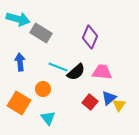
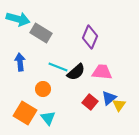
orange square: moved 6 px right, 10 px down
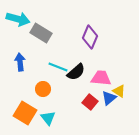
pink trapezoid: moved 1 px left, 6 px down
yellow triangle: moved 14 px up; rotated 32 degrees counterclockwise
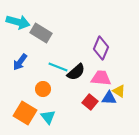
cyan arrow: moved 3 px down
purple diamond: moved 11 px right, 11 px down
blue arrow: rotated 138 degrees counterclockwise
blue triangle: rotated 42 degrees clockwise
cyan triangle: moved 1 px up
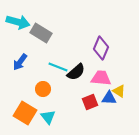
red square: rotated 28 degrees clockwise
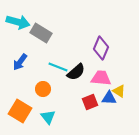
orange square: moved 5 px left, 2 px up
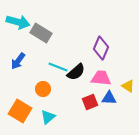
blue arrow: moved 2 px left, 1 px up
yellow triangle: moved 9 px right, 5 px up
cyan triangle: rotated 28 degrees clockwise
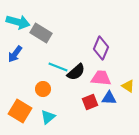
blue arrow: moved 3 px left, 7 px up
